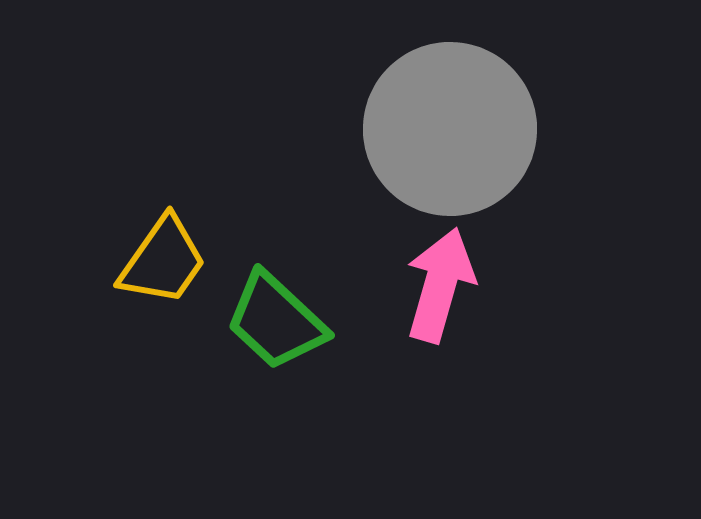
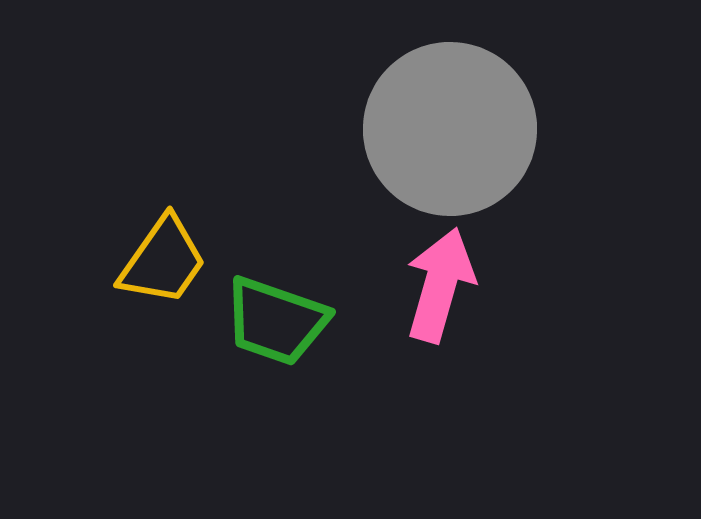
green trapezoid: rotated 24 degrees counterclockwise
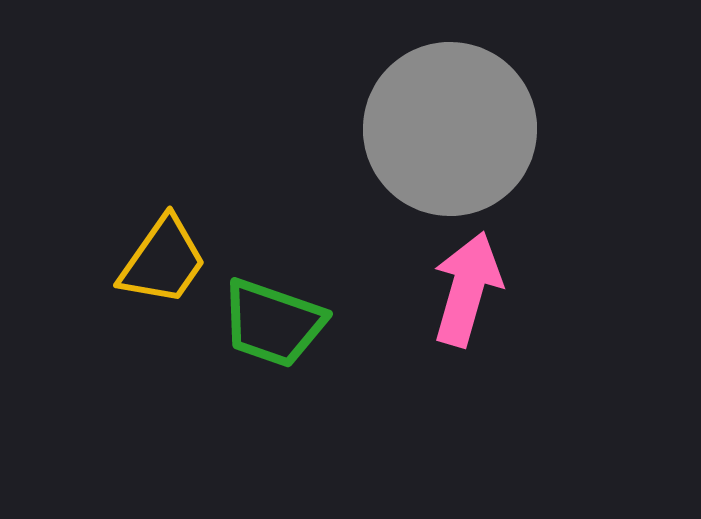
pink arrow: moved 27 px right, 4 px down
green trapezoid: moved 3 px left, 2 px down
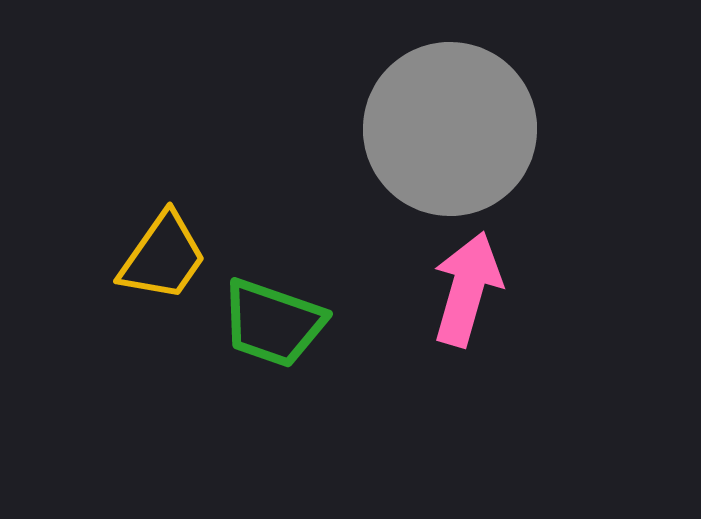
yellow trapezoid: moved 4 px up
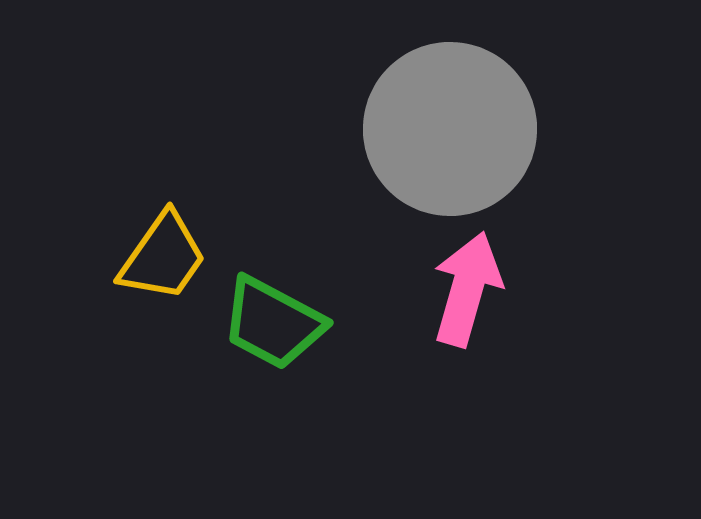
green trapezoid: rotated 9 degrees clockwise
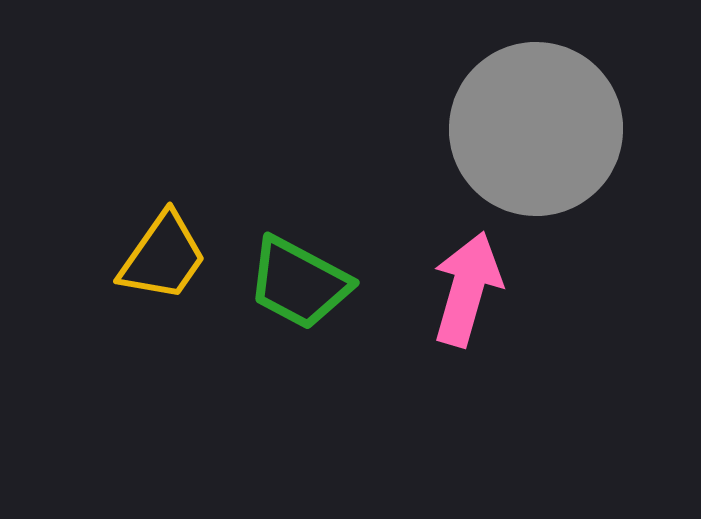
gray circle: moved 86 px right
green trapezoid: moved 26 px right, 40 px up
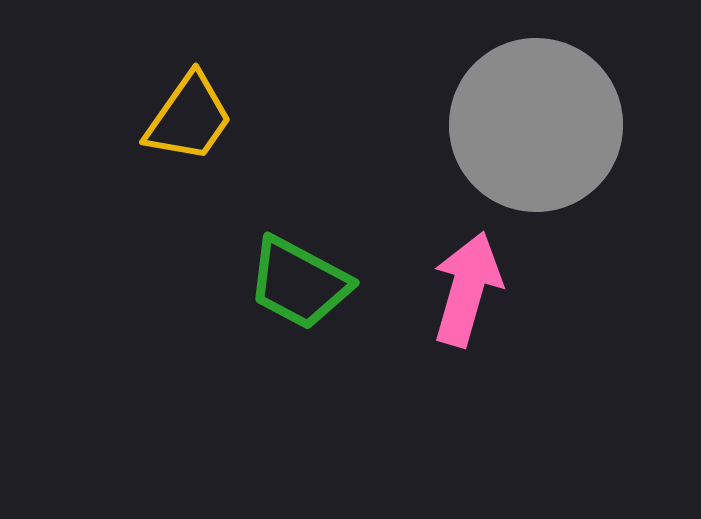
gray circle: moved 4 px up
yellow trapezoid: moved 26 px right, 139 px up
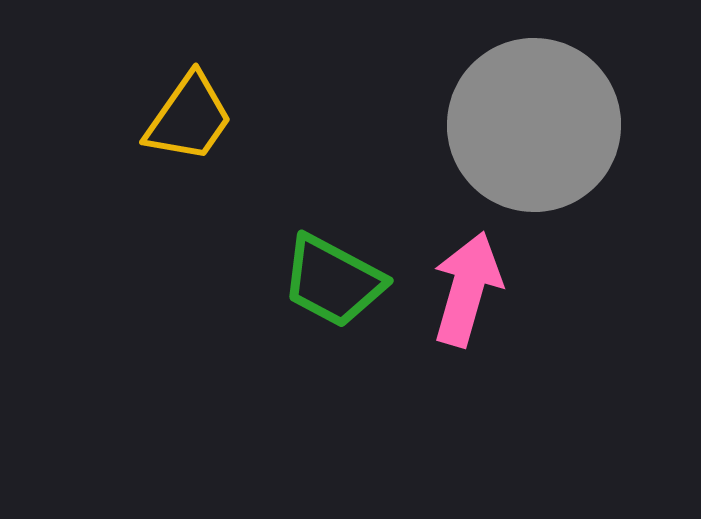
gray circle: moved 2 px left
green trapezoid: moved 34 px right, 2 px up
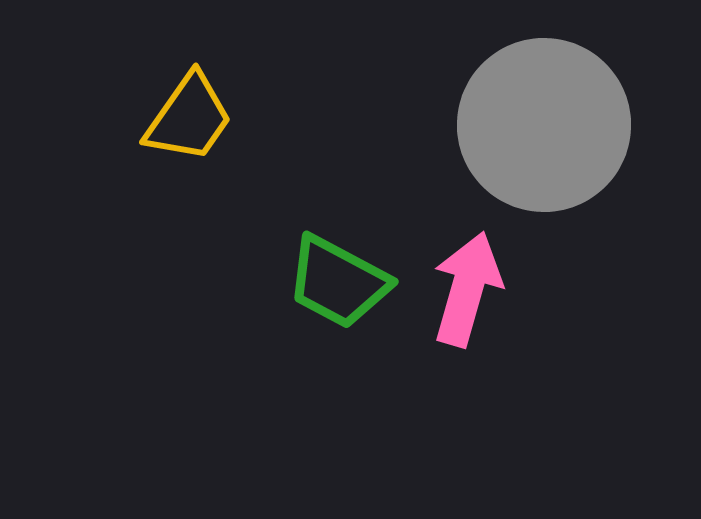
gray circle: moved 10 px right
green trapezoid: moved 5 px right, 1 px down
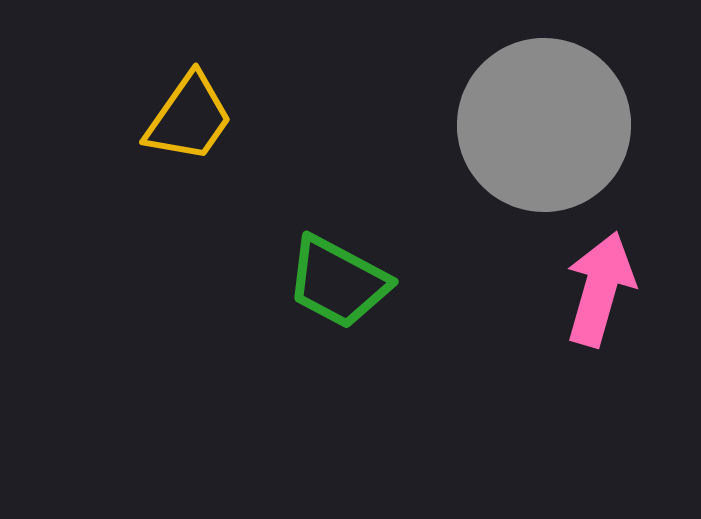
pink arrow: moved 133 px right
